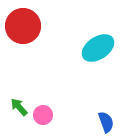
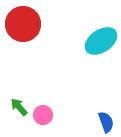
red circle: moved 2 px up
cyan ellipse: moved 3 px right, 7 px up
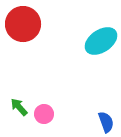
pink circle: moved 1 px right, 1 px up
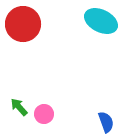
cyan ellipse: moved 20 px up; rotated 60 degrees clockwise
